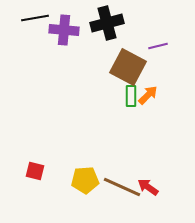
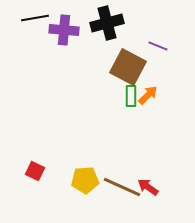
purple line: rotated 36 degrees clockwise
red square: rotated 12 degrees clockwise
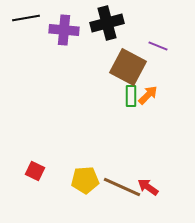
black line: moved 9 px left
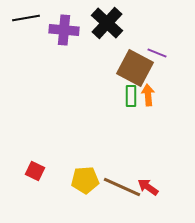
black cross: rotated 32 degrees counterclockwise
purple line: moved 1 px left, 7 px down
brown square: moved 7 px right, 1 px down
orange arrow: rotated 50 degrees counterclockwise
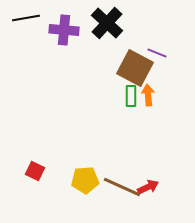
red arrow: rotated 120 degrees clockwise
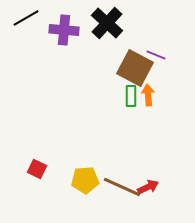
black line: rotated 20 degrees counterclockwise
purple line: moved 1 px left, 2 px down
red square: moved 2 px right, 2 px up
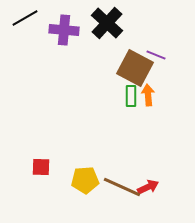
black line: moved 1 px left
red square: moved 4 px right, 2 px up; rotated 24 degrees counterclockwise
